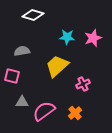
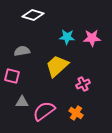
pink star: moved 1 px left; rotated 18 degrees clockwise
orange cross: moved 1 px right; rotated 16 degrees counterclockwise
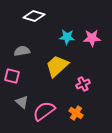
white diamond: moved 1 px right, 1 px down
gray triangle: rotated 40 degrees clockwise
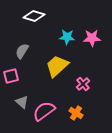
gray semicircle: rotated 49 degrees counterclockwise
pink square: moved 1 px left; rotated 28 degrees counterclockwise
pink cross: rotated 16 degrees counterclockwise
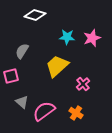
white diamond: moved 1 px right, 1 px up
pink star: rotated 18 degrees counterclockwise
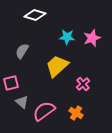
pink square: moved 7 px down
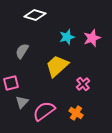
cyan star: rotated 21 degrees counterclockwise
gray triangle: rotated 32 degrees clockwise
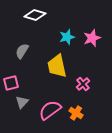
yellow trapezoid: rotated 60 degrees counterclockwise
pink semicircle: moved 6 px right, 1 px up
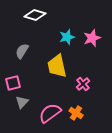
pink square: moved 2 px right
pink semicircle: moved 3 px down
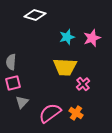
gray semicircle: moved 11 px left, 11 px down; rotated 28 degrees counterclockwise
yellow trapezoid: moved 8 px right, 1 px down; rotated 75 degrees counterclockwise
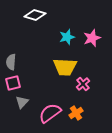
orange cross: rotated 24 degrees clockwise
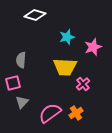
pink star: moved 1 px right, 9 px down
gray semicircle: moved 10 px right, 2 px up
